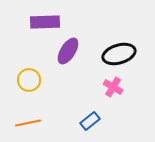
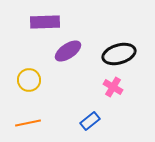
purple ellipse: rotated 24 degrees clockwise
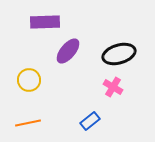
purple ellipse: rotated 16 degrees counterclockwise
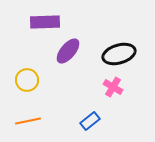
yellow circle: moved 2 px left
orange line: moved 2 px up
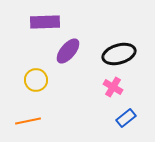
yellow circle: moved 9 px right
blue rectangle: moved 36 px right, 3 px up
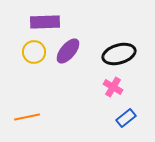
yellow circle: moved 2 px left, 28 px up
orange line: moved 1 px left, 4 px up
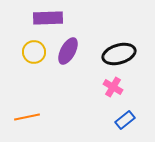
purple rectangle: moved 3 px right, 4 px up
purple ellipse: rotated 12 degrees counterclockwise
blue rectangle: moved 1 px left, 2 px down
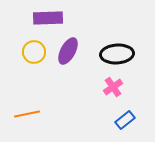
black ellipse: moved 2 px left; rotated 12 degrees clockwise
pink cross: rotated 24 degrees clockwise
orange line: moved 3 px up
